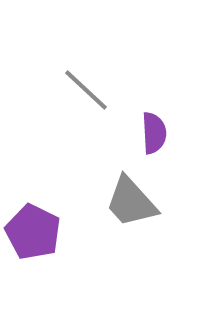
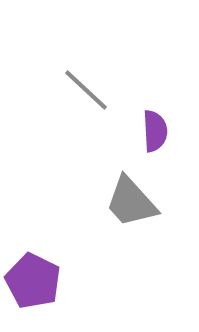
purple semicircle: moved 1 px right, 2 px up
purple pentagon: moved 49 px down
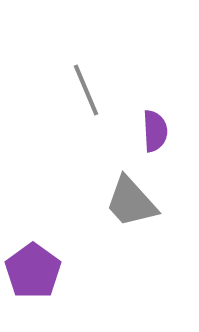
gray line: rotated 24 degrees clockwise
purple pentagon: moved 10 px up; rotated 10 degrees clockwise
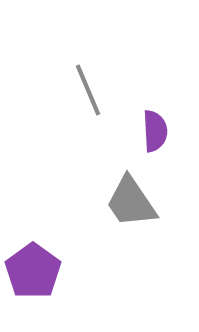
gray line: moved 2 px right
gray trapezoid: rotated 8 degrees clockwise
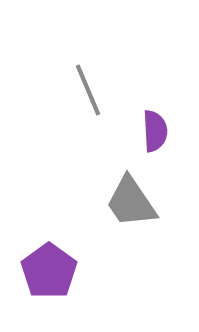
purple pentagon: moved 16 px right
